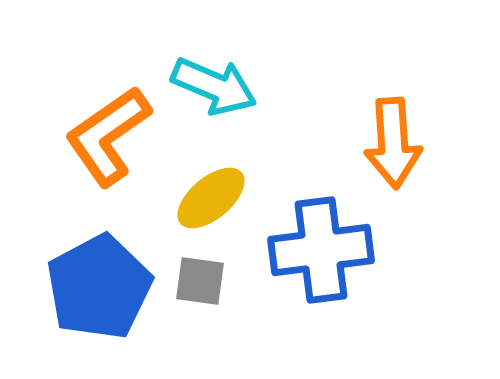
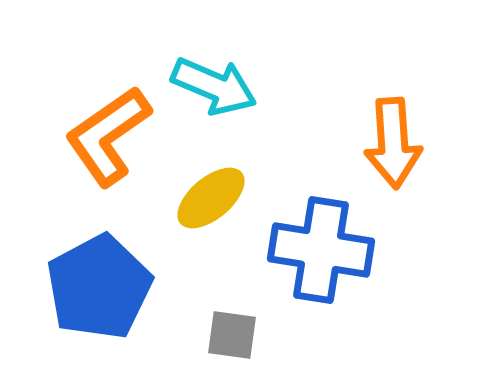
blue cross: rotated 16 degrees clockwise
gray square: moved 32 px right, 54 px down
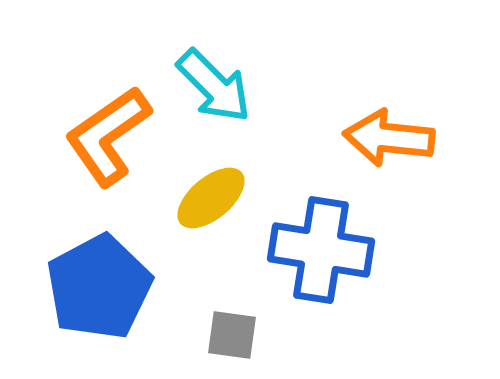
cyan arrow: rotated 22 degrees clockwise
orange arrow: moved 4 px left, 5 px up; rotated 100 degrees clockwise
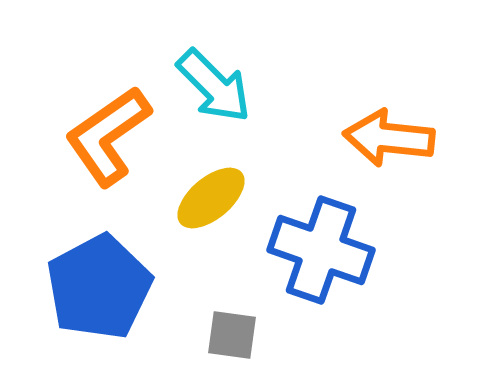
blue cross: rotated 10 degrees clockwise
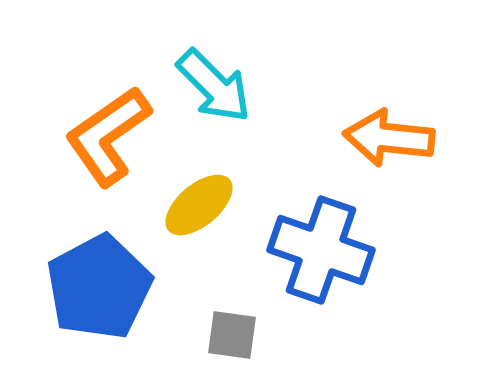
yellow ellipse: moved 12 px left, 7 px down
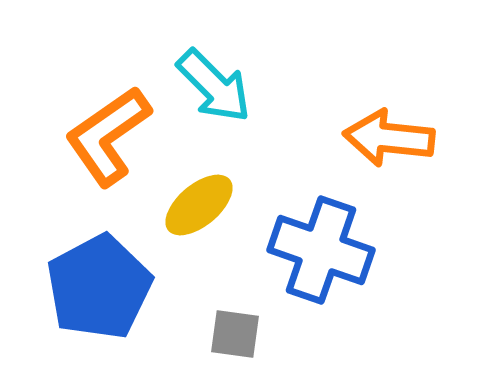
gray square: moved 3 px right, 1 px up
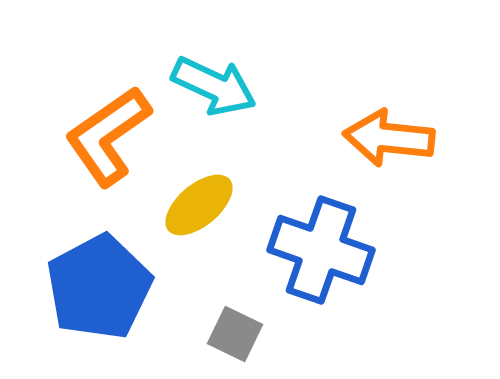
cyan arrow: rotated 20 degrees counterclockwise
gray square: rotated 18 degrees clockwise
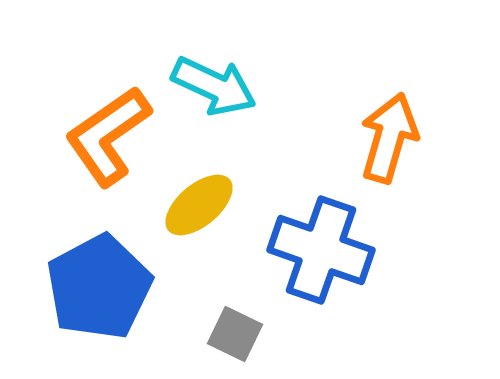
orange arrow: rotated 100 degrees clockwise
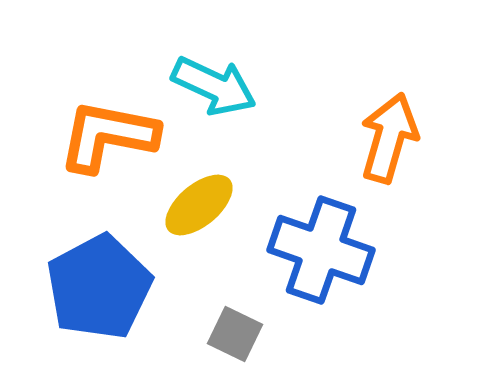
orange L-shape: rotated 46 degrees clockwise
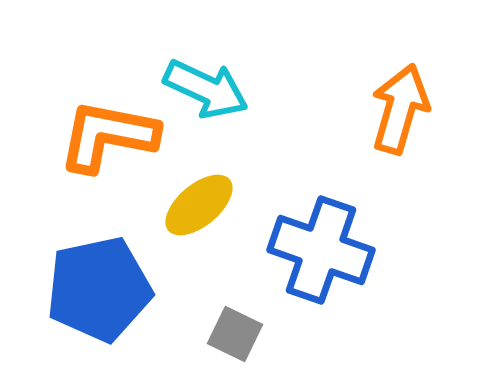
cyan arrow: moved 8 px left, 3 px down
orange arrow: moved 11 px right, 29 px up
blue pentagon: moved 2 px down; rotated 16 degrees clockwise
